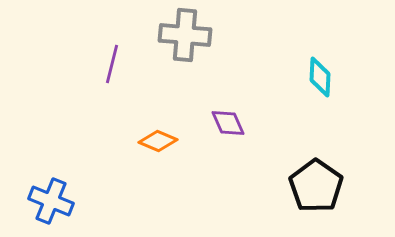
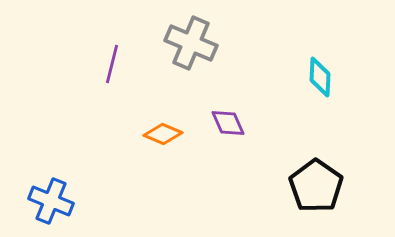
gray cross: moved 6 px right, 8 px down; rotated 18 degrees clockwise
orange diamond: moved 5 px right, 7 px up
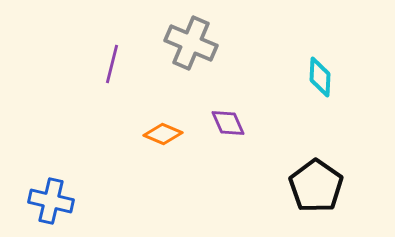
blue cross: rotated 9 degrees counterclockwise
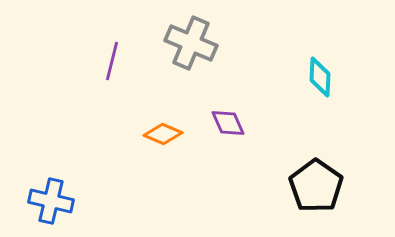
purple line: moved 3 px up
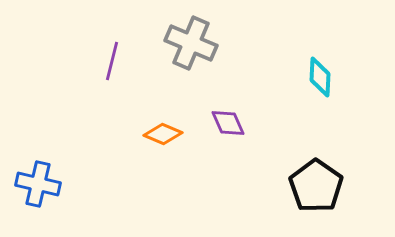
blue cross: moved 13 px left, 17 px up
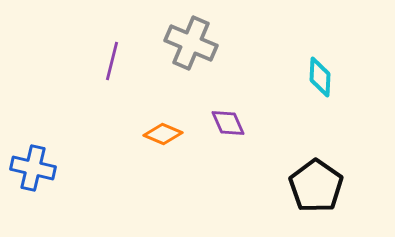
blue cross: moved 5 px left, 16 px up
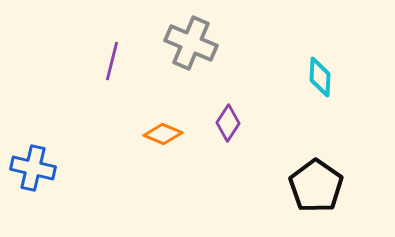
purple diamond: rotated 57 degrees clockwise
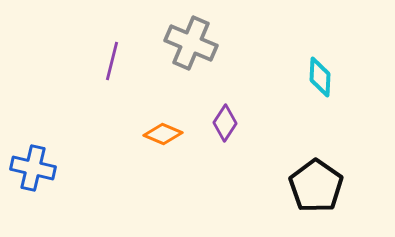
purple diamond: moved 3 px left
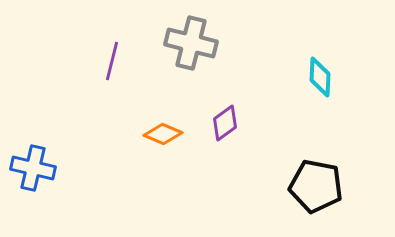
gray cross: rotated 9 degrees counterclockwise
purple diamond: rotated 21 degrees clockwise
black pentagon: rotated 24 degrees counterclockwise
